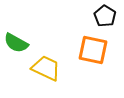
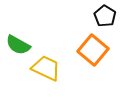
green semicircle: moved 2 px right, 2 px down
orange square: rotated 28 degrees clockwise
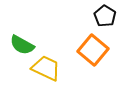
green semicircle: moved 4 px right
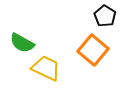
green semicircle: moved 2 px up
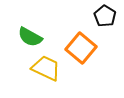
green semicircle: moved 8 px right, 6 px up
orange square: moved 12 px left, 2 px up
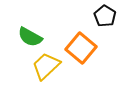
yellow trapezoid: moved 2 px up; rotated 68 degrees counterclockwise
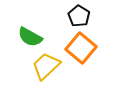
black pentagon: moved 26 px left
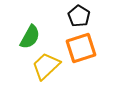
green semicircle: rotated 90 degrees counterclockwise
orange square: rotated 32 degrees clockwise
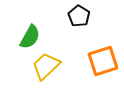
orange square: moved 22 px right, 13 px down
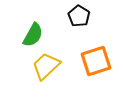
green semicircle: moved 3 px right, 2 px up
orange square: moved 7 px left
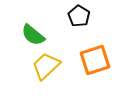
green semicircle: rotated 100 degrees clockwise
orange square: moved 1 px left, 1 px up
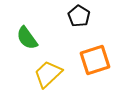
green semicircle: moved 6 px left, 3 px down; rotated 15 degrees clockwise
yellow trapezoid: moved 2 px right, 8 px down
